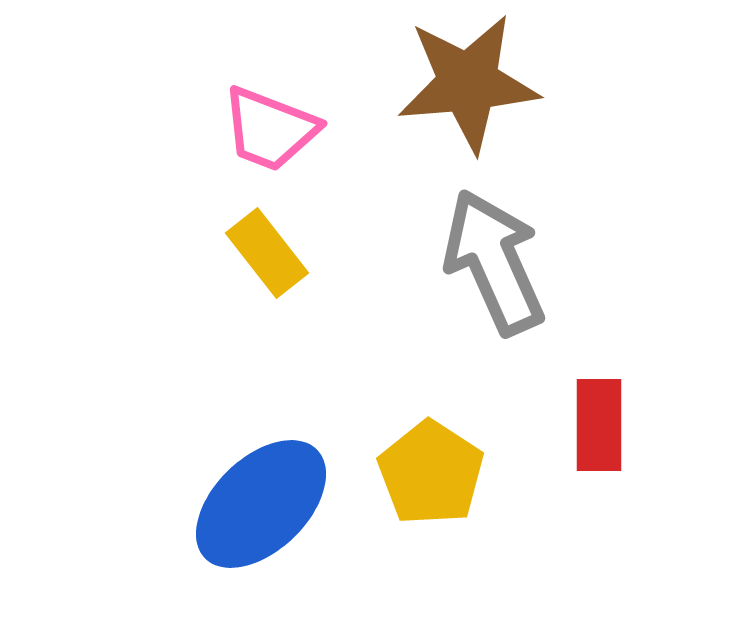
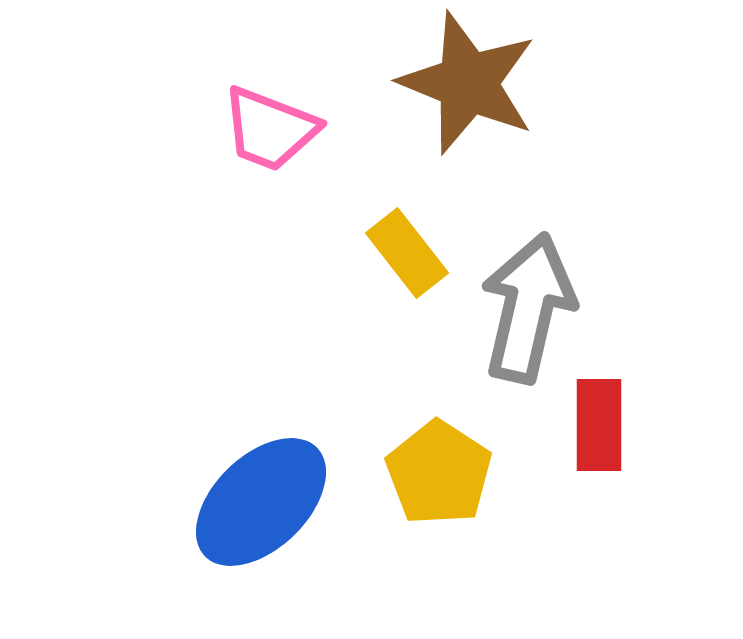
brown star: rotated 27 degrees clockwise
yellow rectangle: moved 140 px right
gray arrow: moved 34 px right, 46 px down; rotated 37 degrees clockwise
yellow pentagon: moved 8 px right
blue ellipse: moved 2 px up
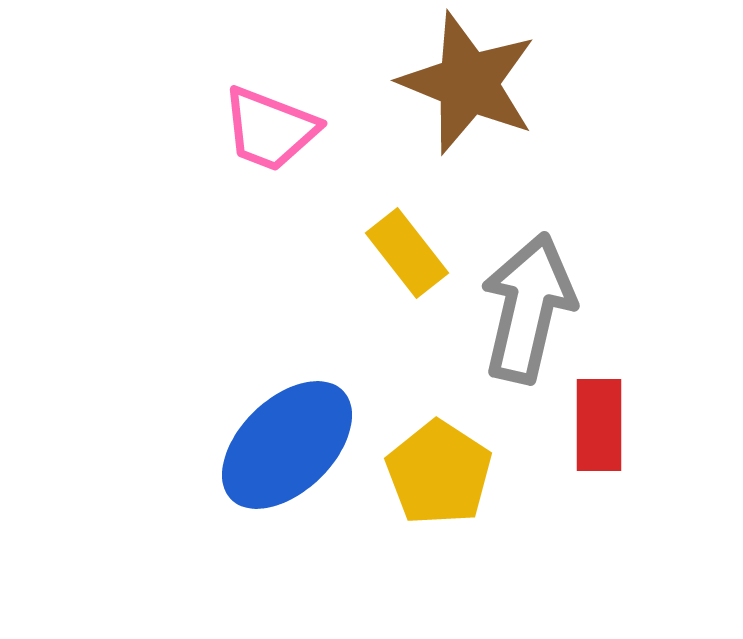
blue ellipse: moved 26 px right, 57 px up
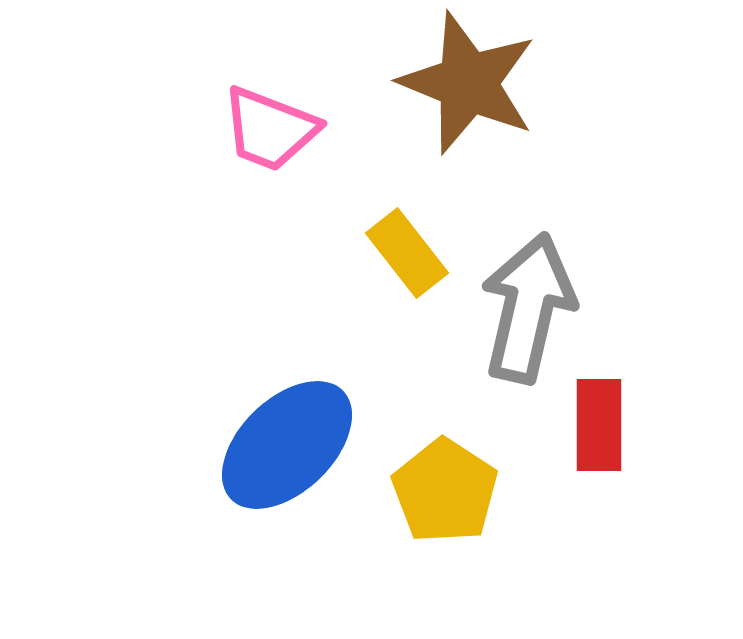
yellow pentagon: moved 6 px right, 18 px down
